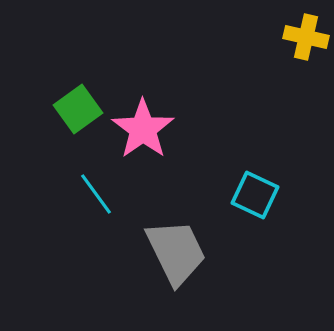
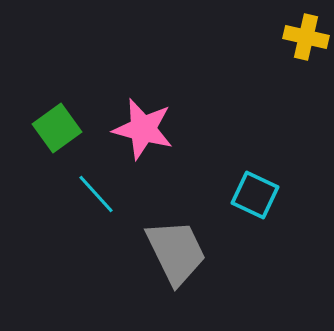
green square: moved 21 px left, 19 px down
pink star: rotated 22 degrees counterclockwise
cyan line: rotated 6 degrees counterclockwise
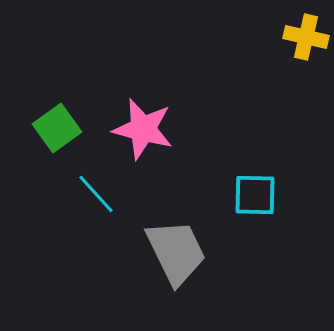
cyan square: rotated 24 degrees counterclockwise
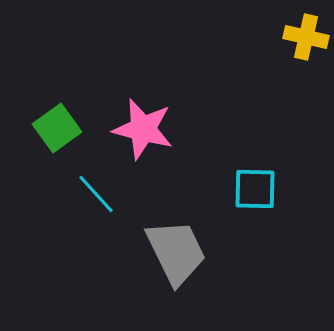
cyan square: moved 6 px up
